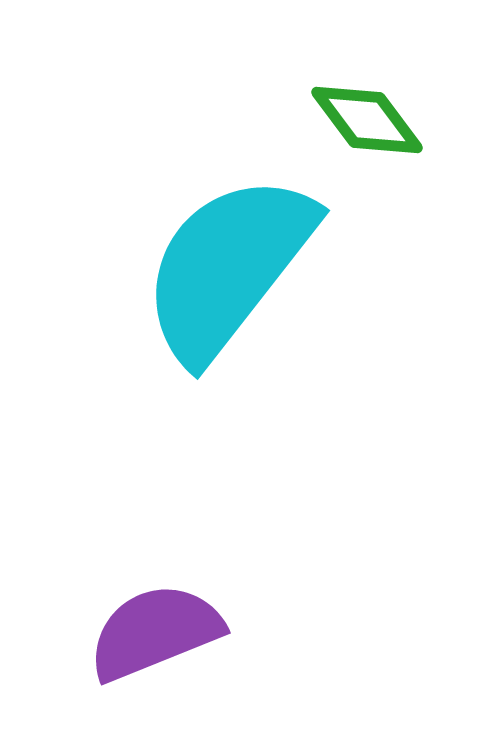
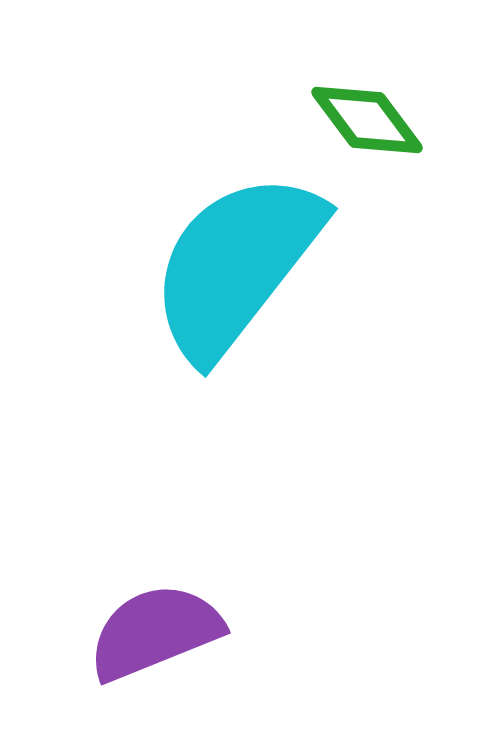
cyan semicircle: moved 8 px right, 2 px up
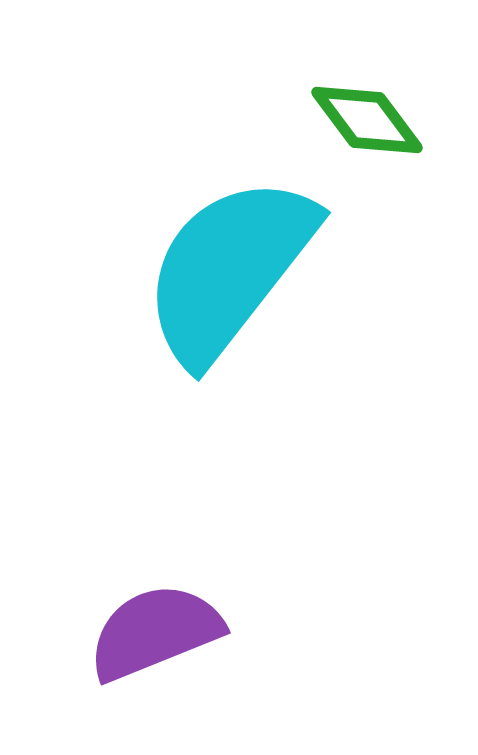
cyan semicircle: moved 7 px left, 4 px down
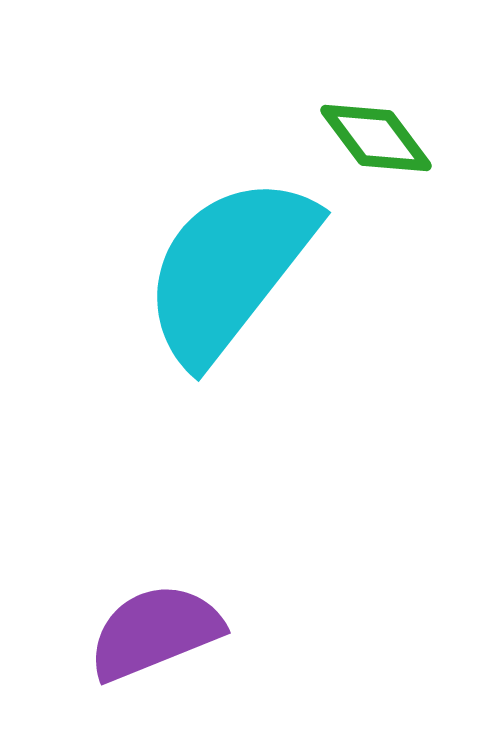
green diamond: moved 9 px right, 18 px down
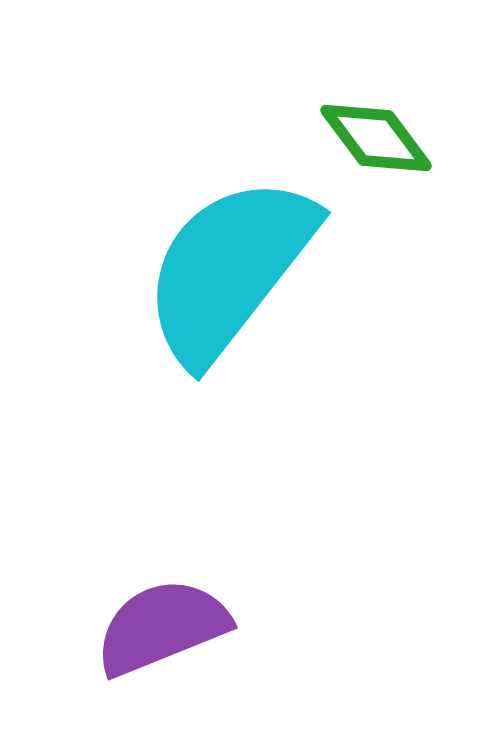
purple semicircle: moved 7 px right, 5 px up
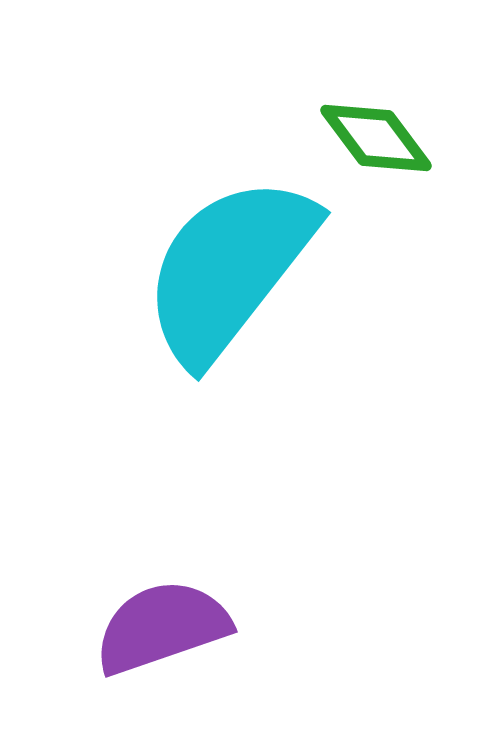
purple semicircle: rotated 3 degrees clockwise
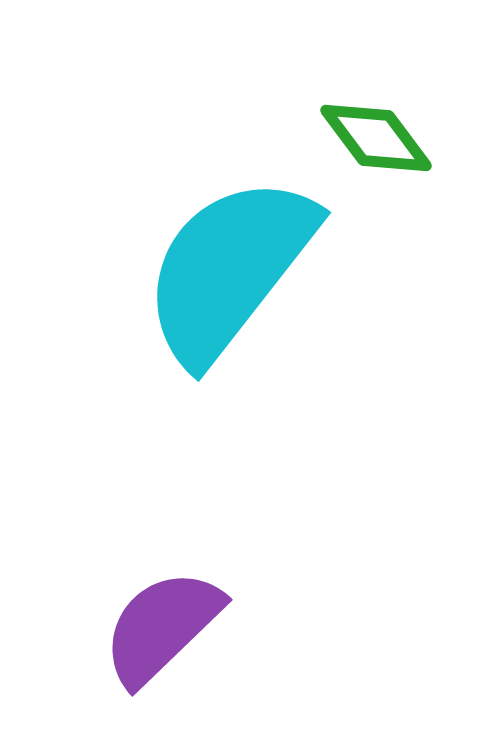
purple semicircle: rotated 25 degrees counterclockwise
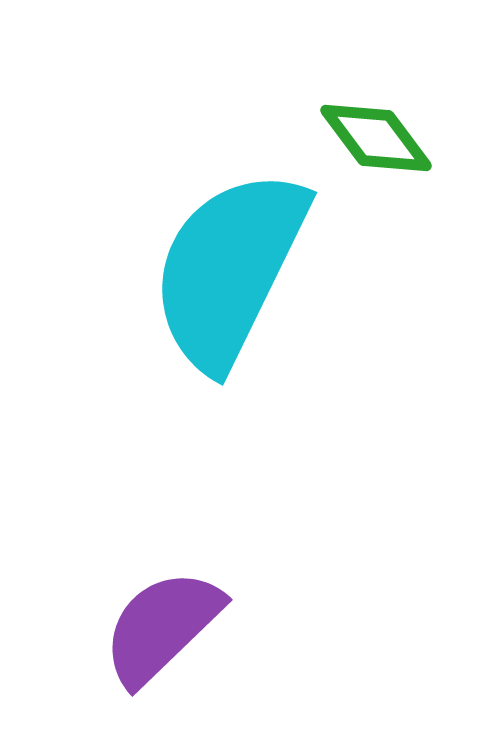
cyan semicircle: rotated 12 degrees counterclockwise
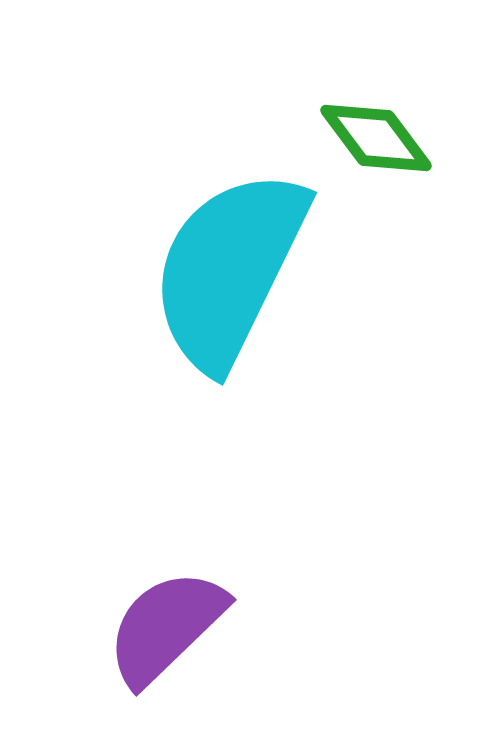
purple semicircle: moved 4 px right
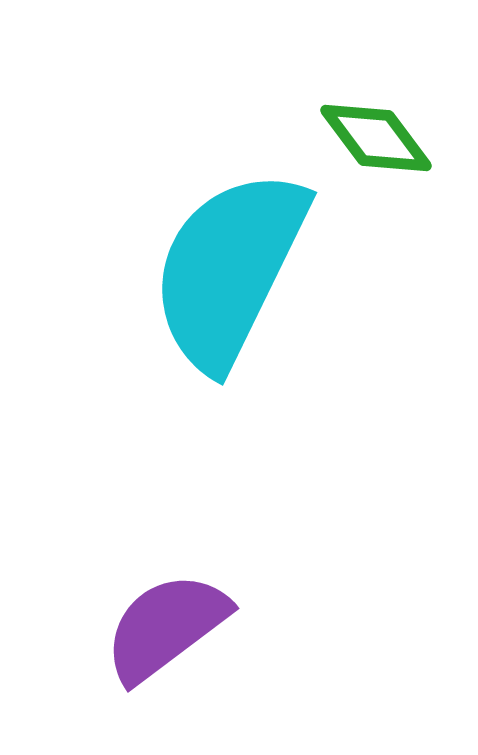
purple semicircle: rotated 7 degrees clockwise
